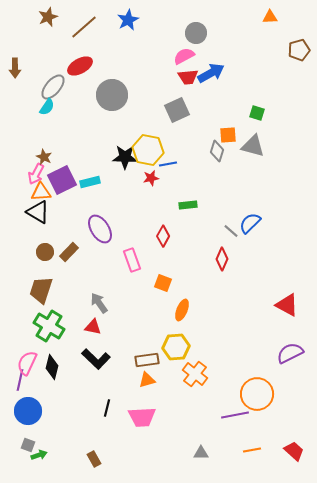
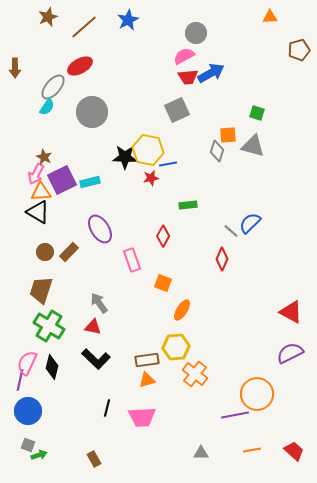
gray circle at (112, 95): moved 20 px left, 17 px down
red triangle at (287, 305): moved 4 px right, 7 px down
orange ellipse at (182, 310): rotated 10 degrees clockwise
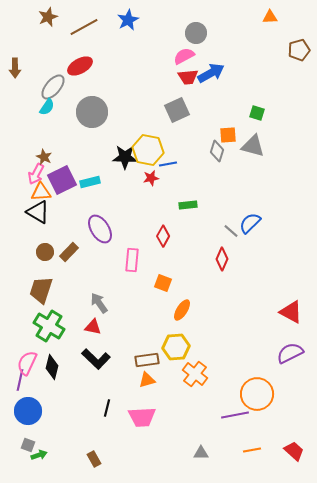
brown line at (84, 27): rotated 12 degrees clockwise
pink rectangle at (132, 260): rotated 25 degrees clockwise
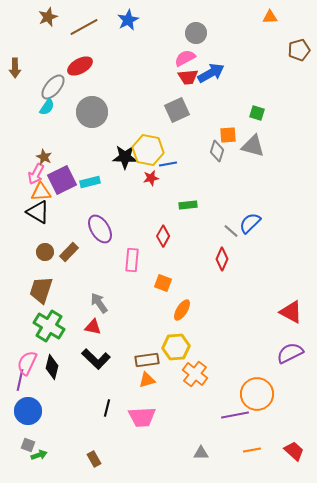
pink semicircle at (184, 56): moved 1 px right, 2 px down
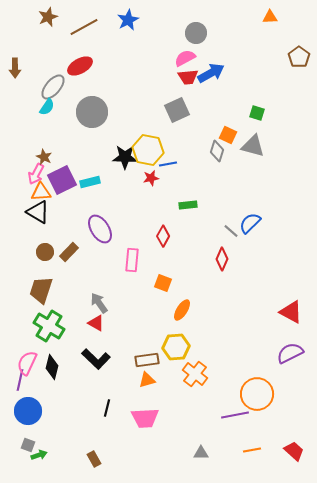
brown pentagon at (299, 50): moved 7 px down; rotated 20 degrees counterclockwise
orange square at (228, 135): rotated 30 degrees clockwise
red triangle at (93, 327): moved 3 px right, 4 px up; rotated 18 degrees clockwise
pink trapezoid at (142, 417): moved 3 px right, 1 px down
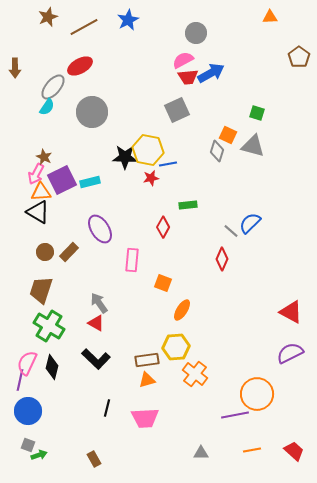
pink semicircle at (185, 58): moved 2 px left, 2 px down
red diamond at (163, 236): moved 9 px up
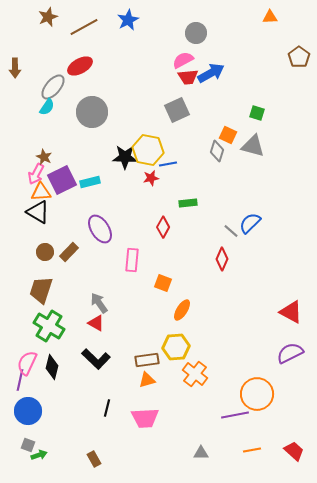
green rectangle at (188, 205): moved 2 px up
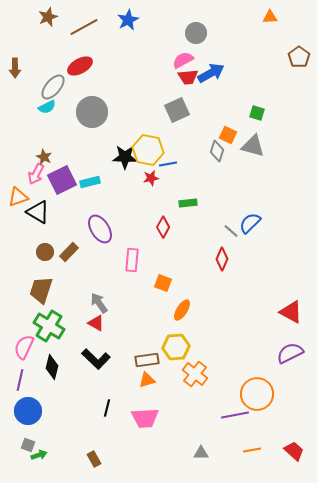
cyan semicircle at (47, 107): rotated 30 degrees clockwise
orange triangle at (41, 192): moved 23 px left, 5 px down; rotated 15 degrees counterclockwise
pink semicircle at (27, 363): moved 3 px left, 16 px up
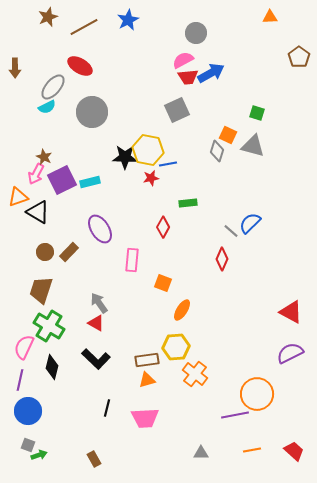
red ellipse at (80, 66): rotated 60 degrees clockwise
